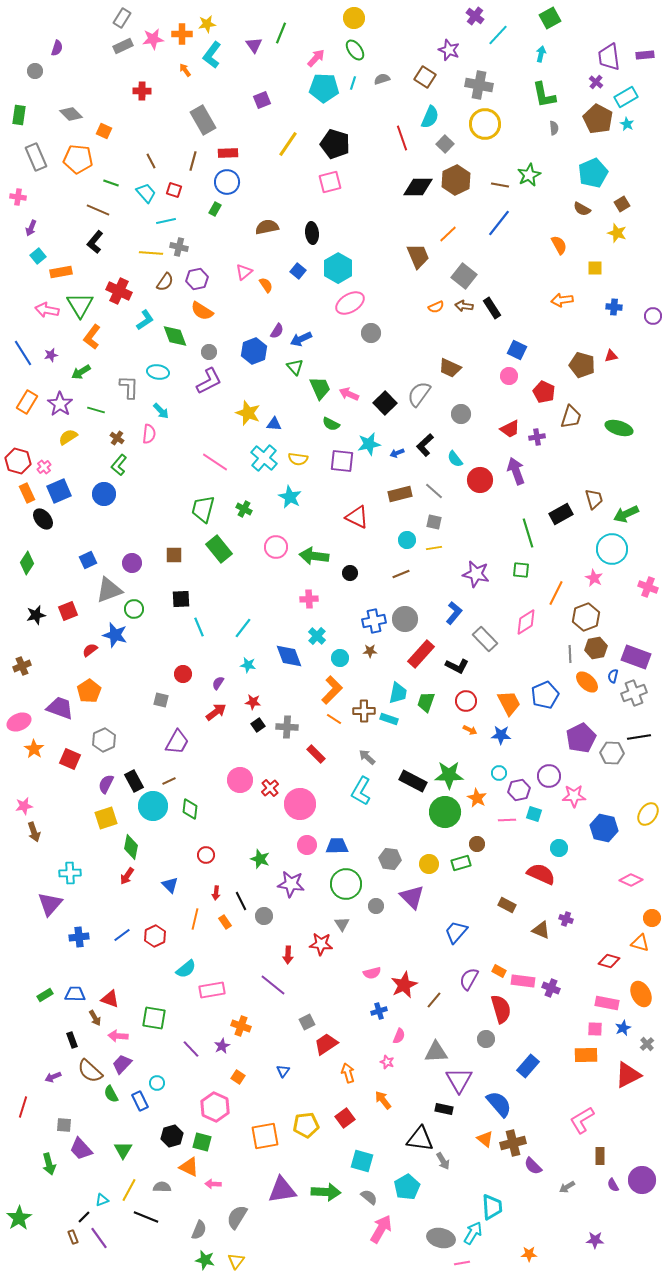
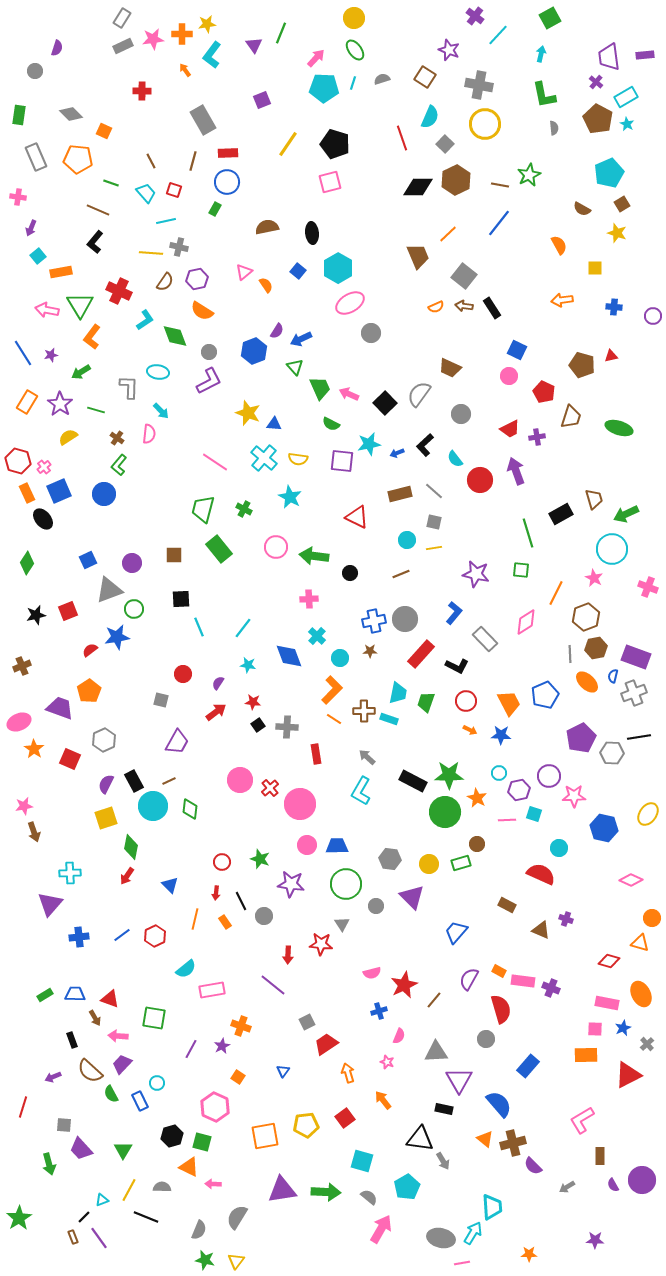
cyan pentagon at (593, 173): moved 16 px right
blue star at (115, 635): moved 2 px right, 2 px down; rotated 25 degrees counterclockwise
red rectangle at (316, 754): rotated 36 degrees clockwise
red circle at (206, 855): moved 16 px right, 7 px down
purple line at (191, 1049): rotated 72 degrees clockwise
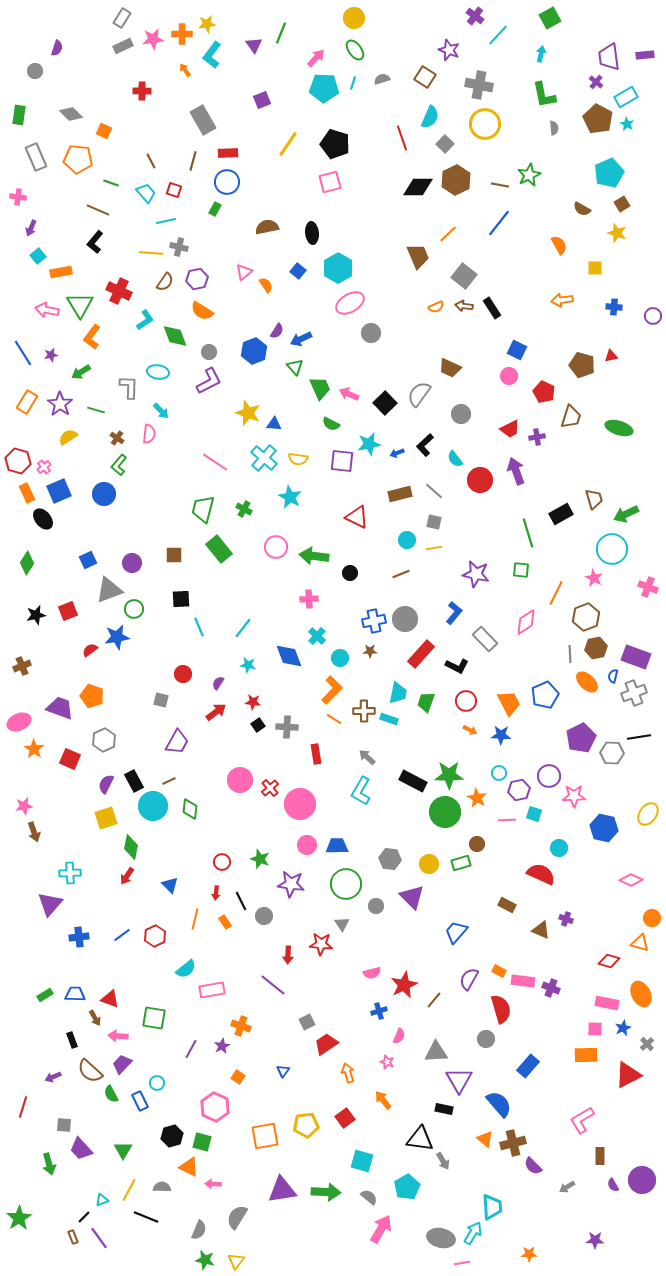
orange pentagon at (89, 691): moved 3 px right, 5 px down; rotated 20 degrees counterclockwise
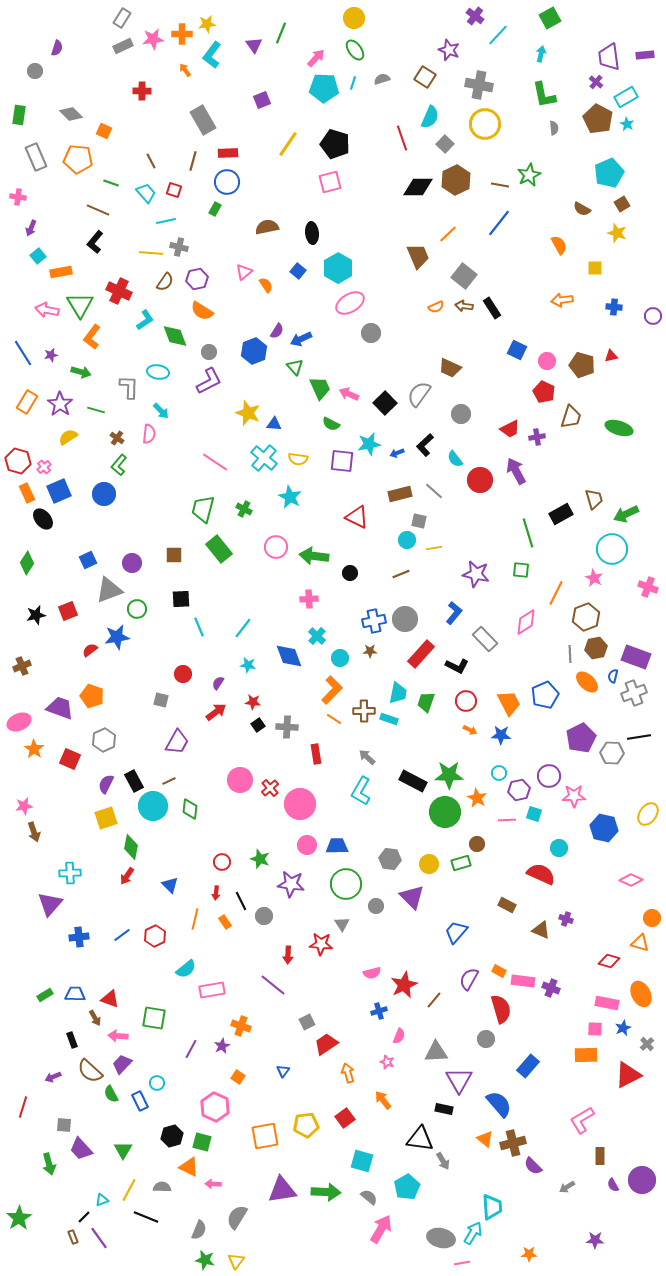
green arrow at (81, 372): rotated 132 degrees counterclockwise
pink circle at (509, 376): moved 38 px right, 15 px up
purple arrow at (516, 471): rotated 8 degrees counterclockwise
gray square at (434, 522): moved 15 px left, 1 px up
green circle at (134, 609): moved 3 px right
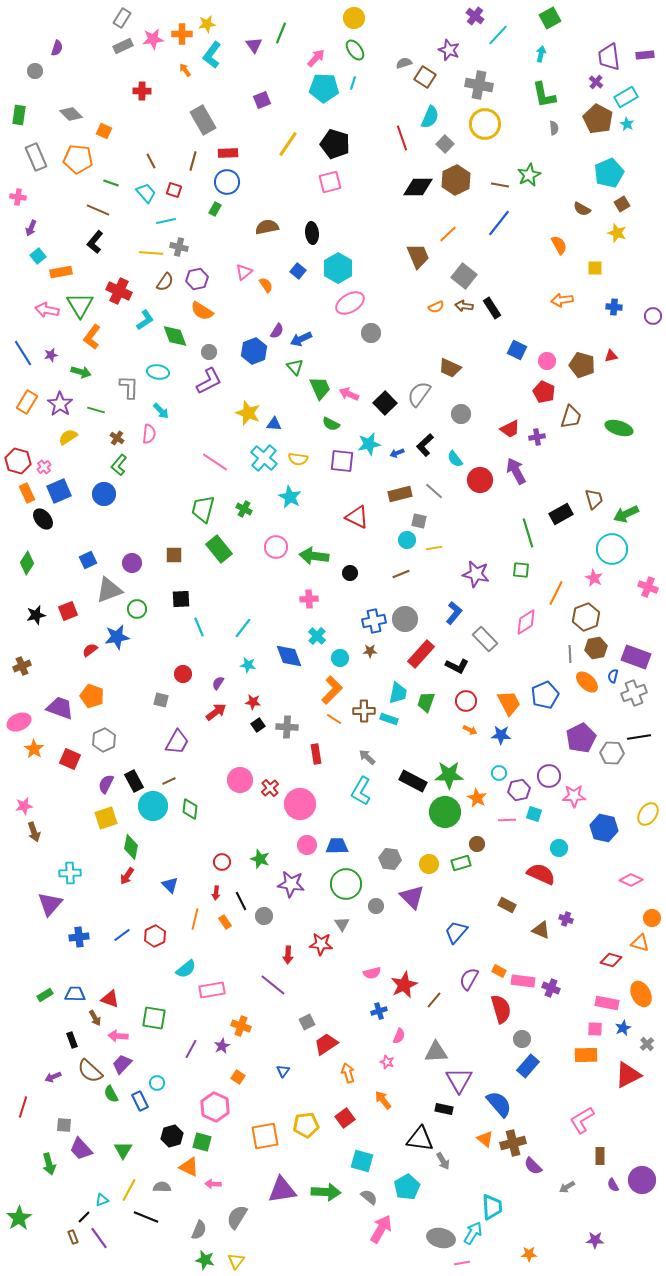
gray semicircle at (382, 79): moved 22 px right, 16 px up
red diamond at (609, 961): moved 2 px right, 1 px up
gray circle at (486, 1039): moved 36 px right
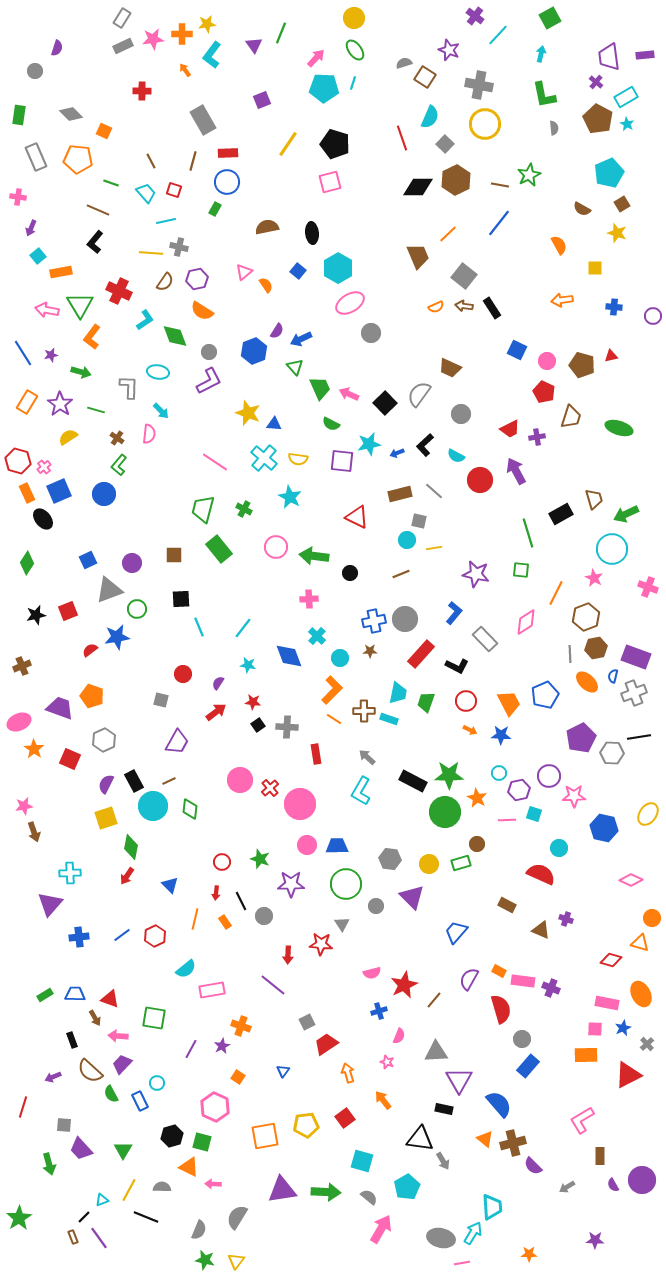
cyan semicircle at (455, 459): moved 1 px right, 3 px up; rotated 24 degrees counterclockwise
purple star at (291, 884): rotated 8 degrees counterclockwise
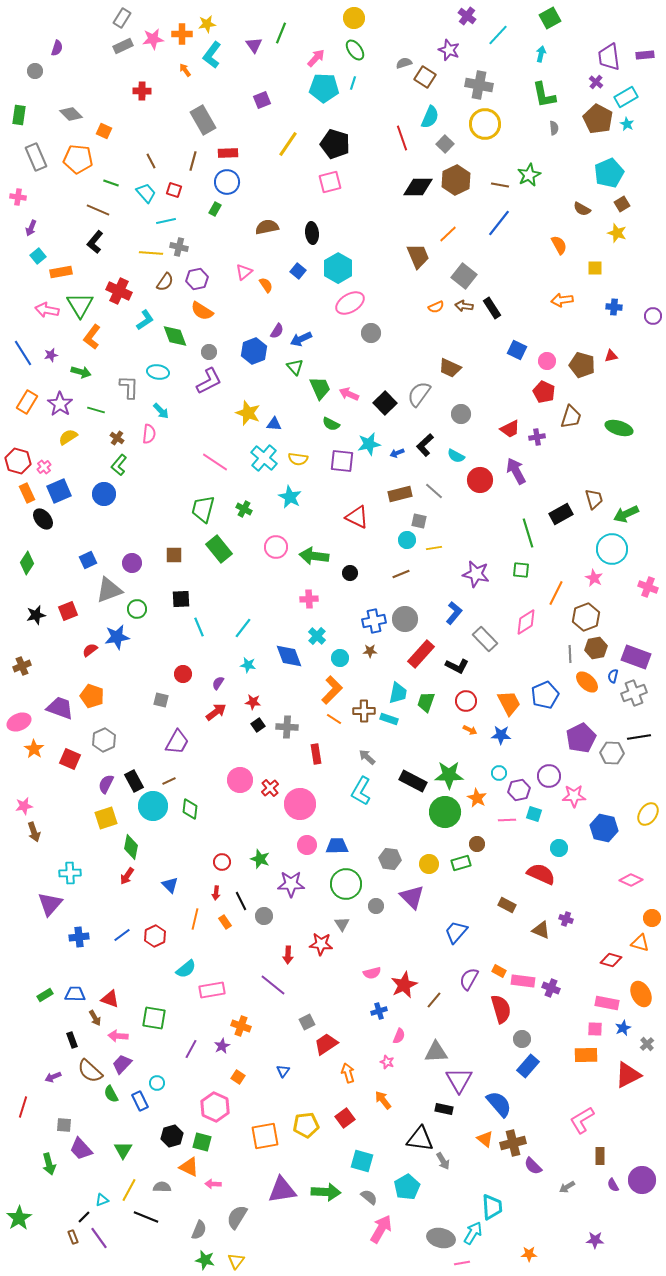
purple cross at (475, 16): moved 8 px left
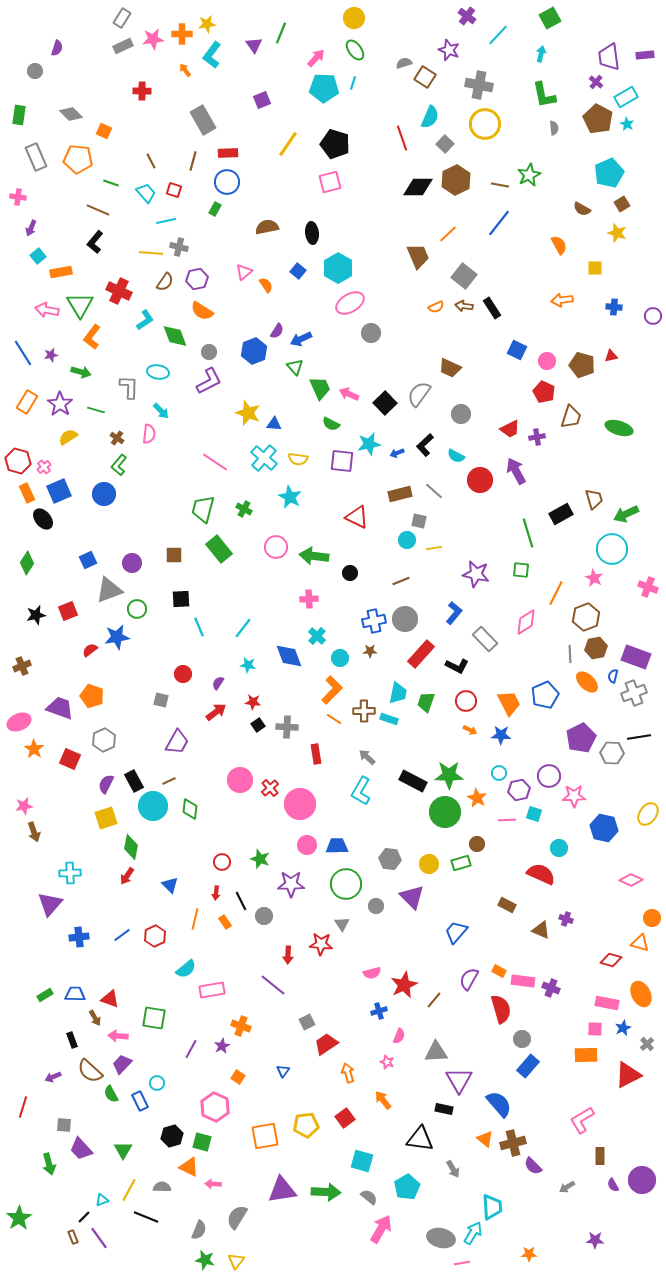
brown line at (401, 574): moved 7 px down
gray arrow at (443, 1161): moved 10 px right, 8 px down
